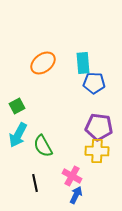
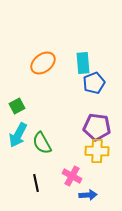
blue pentagon: rotated 25 degrees counterclockwise
purple pentagon: moved 2 px left
green semicircle: moved 1 px left, 3 px up
black line: moved 1 px right
blue arrow: moved 12 px right; rotated 60 degrees clockwise
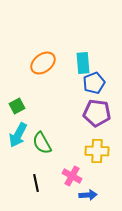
purple pentagon: moved 14 px up
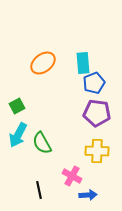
black line: moved 3 px right, 7 px down
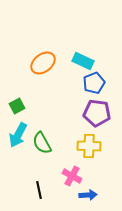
cyan rectangle: moved 2 px up; rotated 60 degrees counterclockwise
yellow cross: moved 8 px left, 5 px up
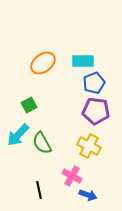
cyan rectangle: rotated 25 degrees counterclockwise
green square: moved 12 px right, 1 px up
purple pentagon: moved 1 px left, 2 px up
cyan arrow: rotated 15 degrees clockwise
yellow cross: rotated 25 degrees clockwise
blue arrow: rotated 24 degrees clockwise
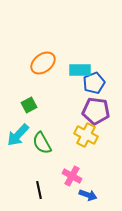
cyan rectangle: moved 3 px left, 9 px down
yellow cross: moved 3 px left, 11 px up
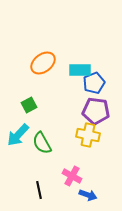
yellow cross: moved 2 px right; rotated 15 degrees counterclockwise
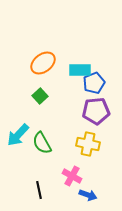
green square: moved 11 px right, 9 px up; rotated 14 degrees counterclockwise
purple pentagon: rotated 12 degrees counterclockwise
yellow cross: moved 9 px down
